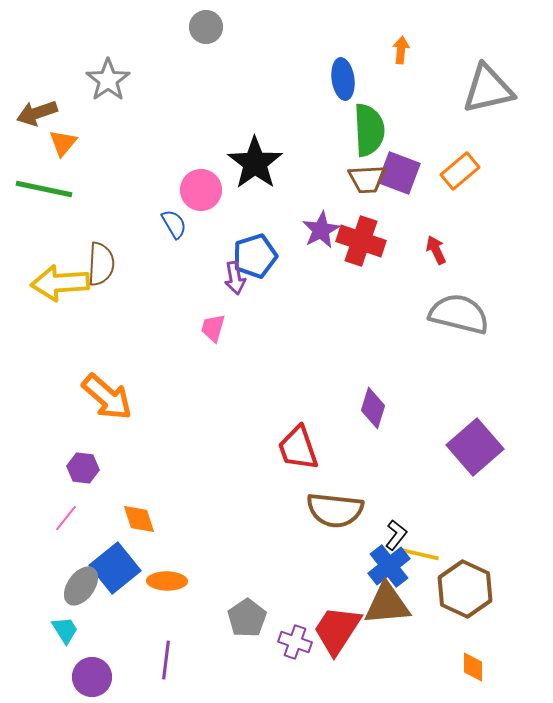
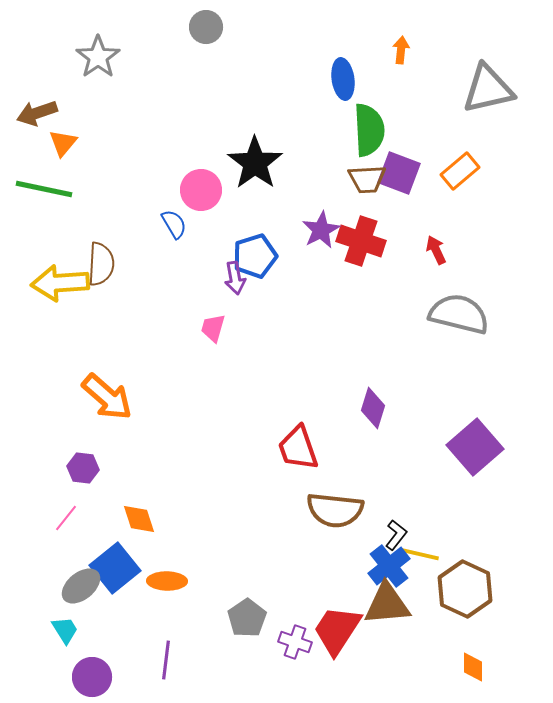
gray star at (108, 80): moved 10 px left, 23 px up
gray ellipse at (81, 586): rotated 15 degrees clockwise
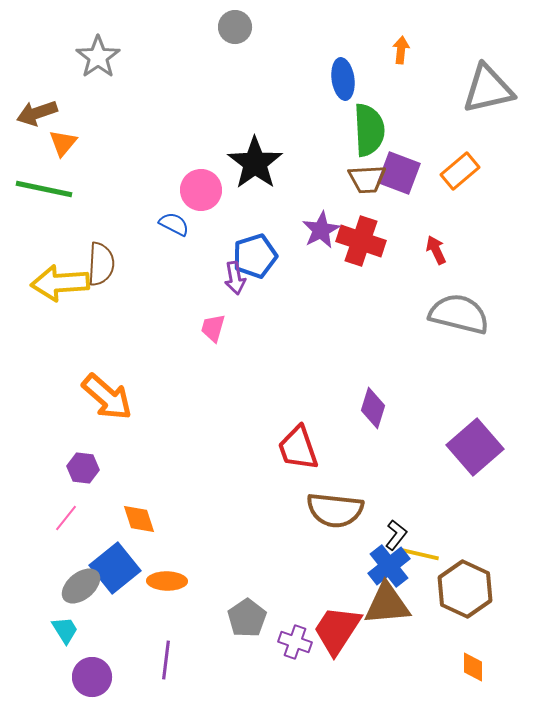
gray circle at (206, 27): moved 29 px right
blue semicircle at (174, 224): rotated 32 degrees counterclockwise
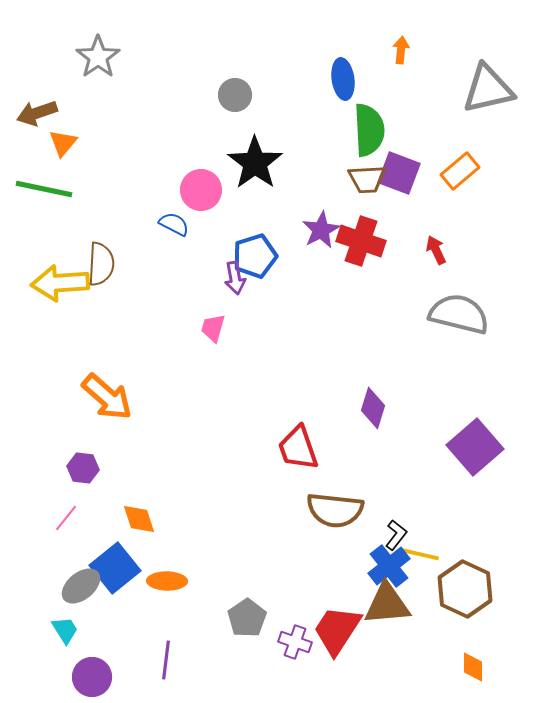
gray circle at (235, 27): moved 68 px down
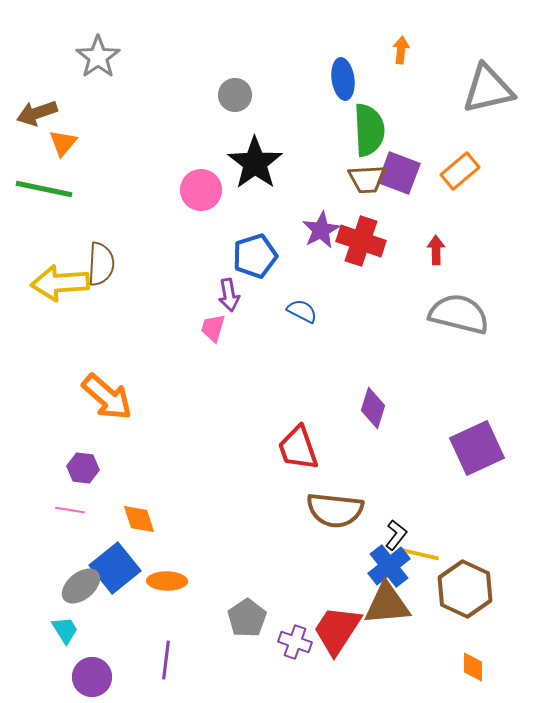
blue semicircle at (174, 224): moved 128 px right, 87 px down
red arrow at (436, 250): rotated 24 degrees clockwise
purple arrow at (235, 278): moved 6 px left, 17 px down
purple square at (475, 447): moved 2 px right, 1 px down; rotated 16 degrees clockwise
pink line at (66, 518): moved 4 px right, 8 px up; rotated 60 degrees clockwise
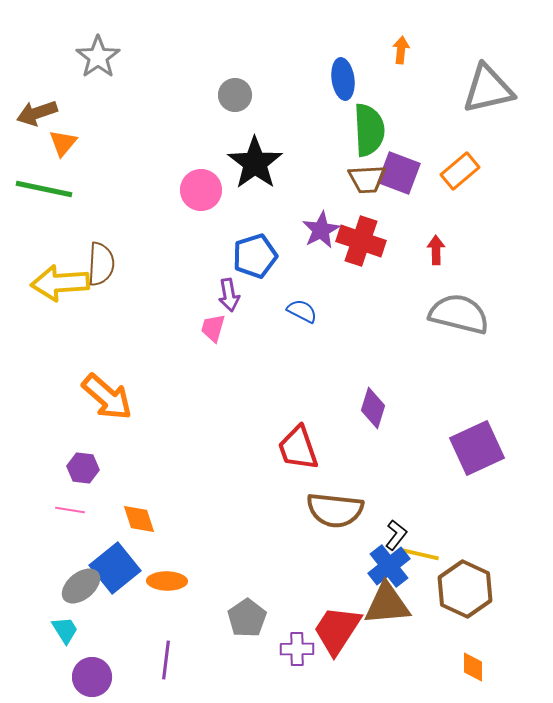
purple cross at (295, 642): moved 2 px right, 7 px down; rotated 20 degrees counterclockwise
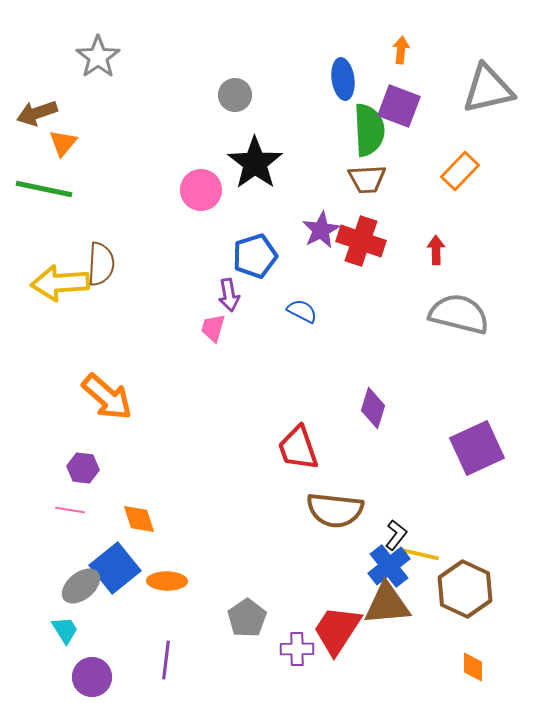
orange rectangle at (460, 171): rotated 6 degrees counterclockwise
purple square at (399, 173): moved 67 px up
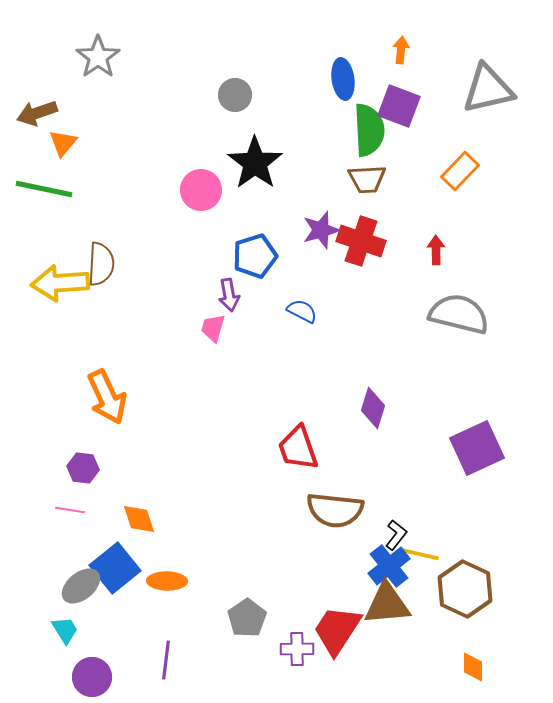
purple star at (321, 230): rotated 12 degrees clockwise
orange arrow at (107, 397): rotated 24 degrees clockwise
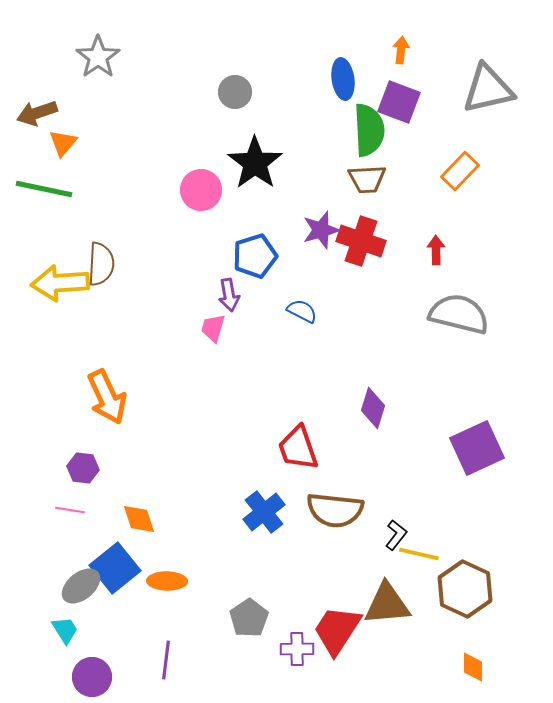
gray circle at (235, 95): moved 3 px up
purple square at (399, 106): moved 4 px up
blue cross at (389, 566): moved 125 px left, 54 px up
gray pentagon at (247, 618): moved 2 px right
